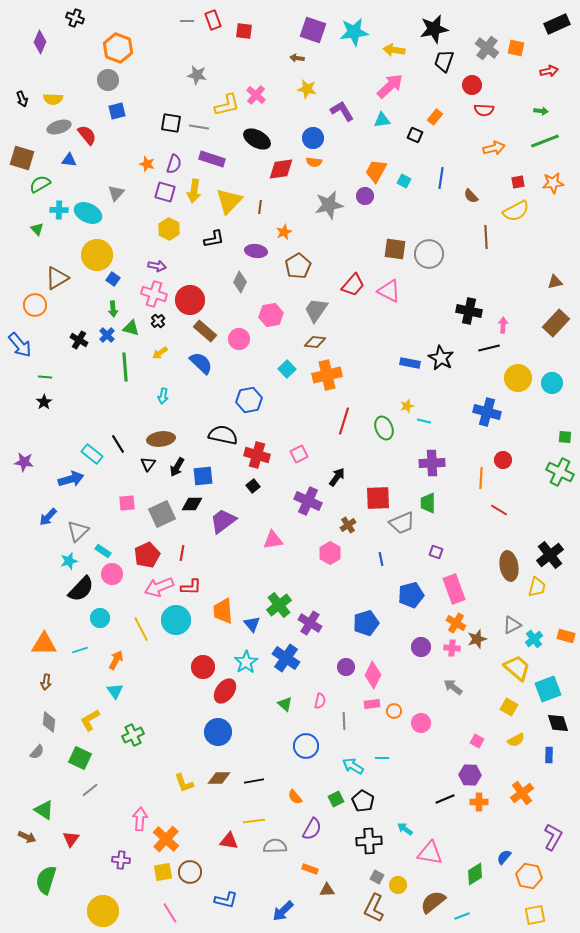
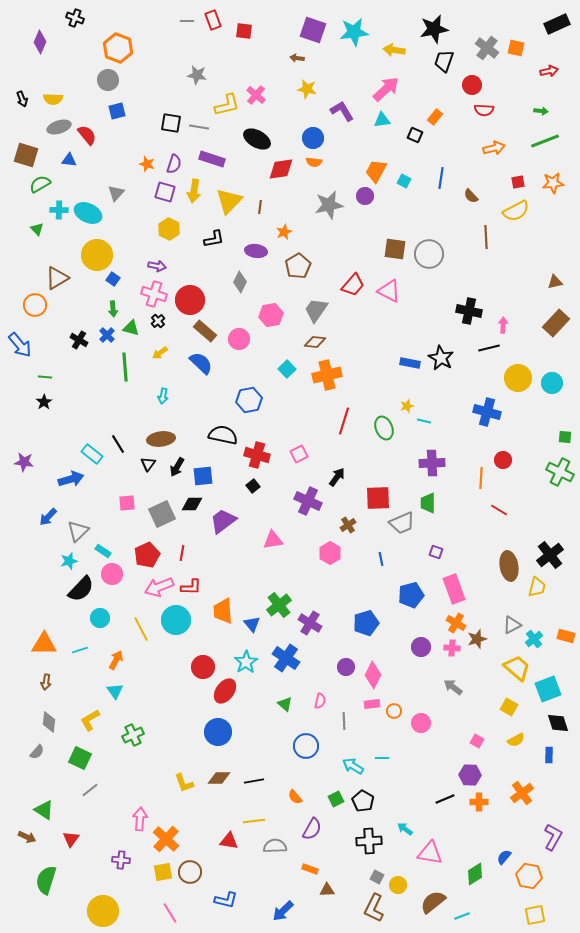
pink arrow at (390, 86): moved 4 px left, 3 px down
brown square at (22, 158): moved 4 px right, 3 px up
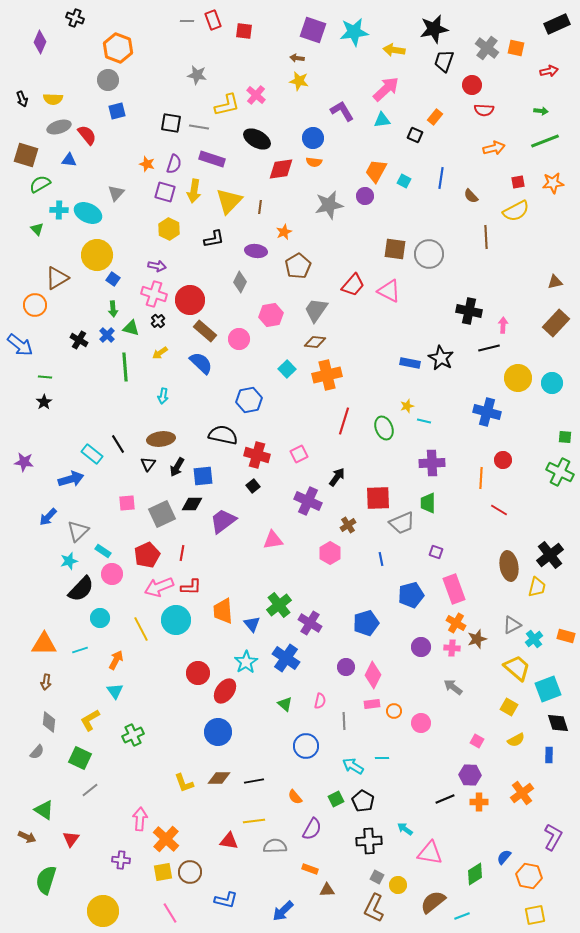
yellow star at (307, 89): moved 8 px left, 8 px up
blue arrow at (20, 345): rotated 12 degrees counterclockwise
red circle at (203, 667): moved 5 px left, 6 px down
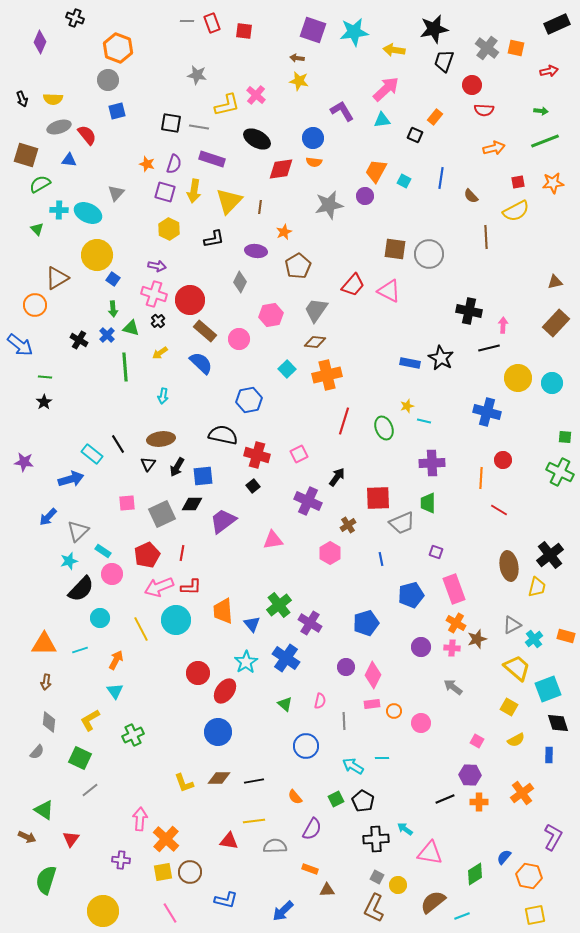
red rectangle at (213, 20): moved 1 px left, 3 px down
black cross at (369, 841): moved 7 px right, 2 px up
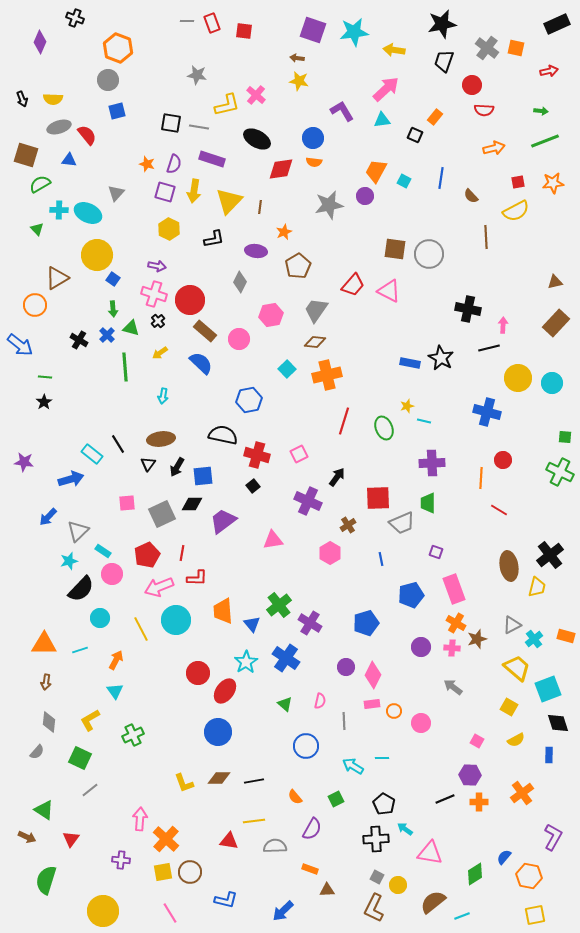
black star at (434, 29): moved 8 px right, 5 px up
black cross at (469, 311): moved 1 px left, 2 px up
red L-shape at (191, 587): moved 6 px right, 9 px up
black pentagon at (363, 801): moved 21 px right, 3 px down
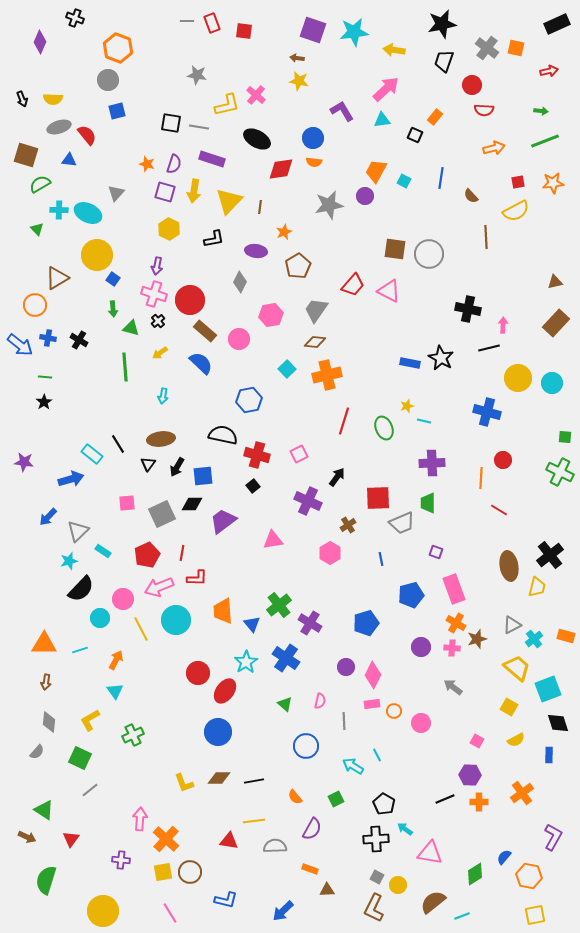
purple arrow at (157, 266): rotated 90 degrees clockwise
blue cross at (107, 335): moved 59 px left, 3 px down; rotated 35 degrees counterclockwise
pink circle at (112, 574): moved 11 px right, 25 px down
cyan line at (382, 758): moved 5 px left, 3 px up; rotated 64 degrees clockwise
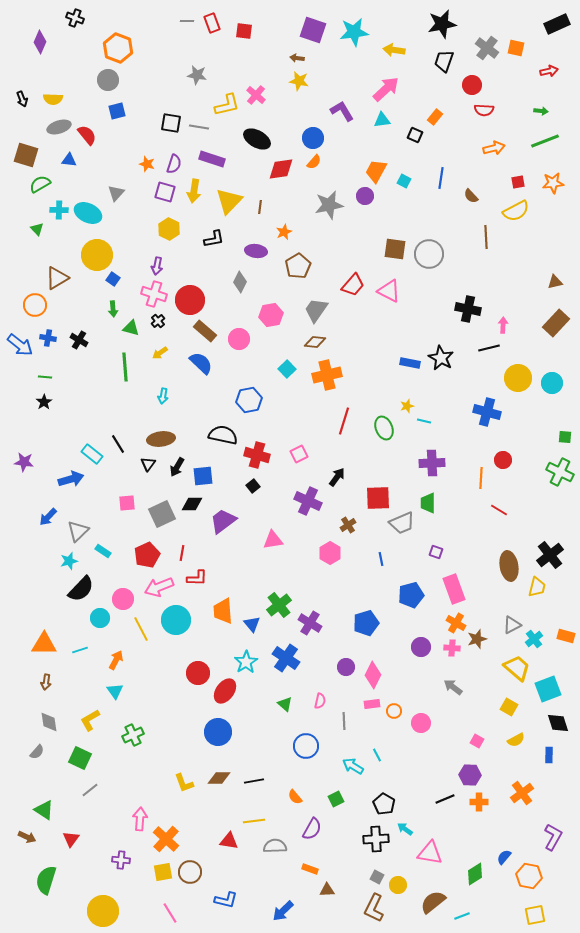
orange semicircle at (314, 162): rotated 56 degrees counterclockwise
gray diamond at (49, 722): rotated 15 degrees counterclockwise
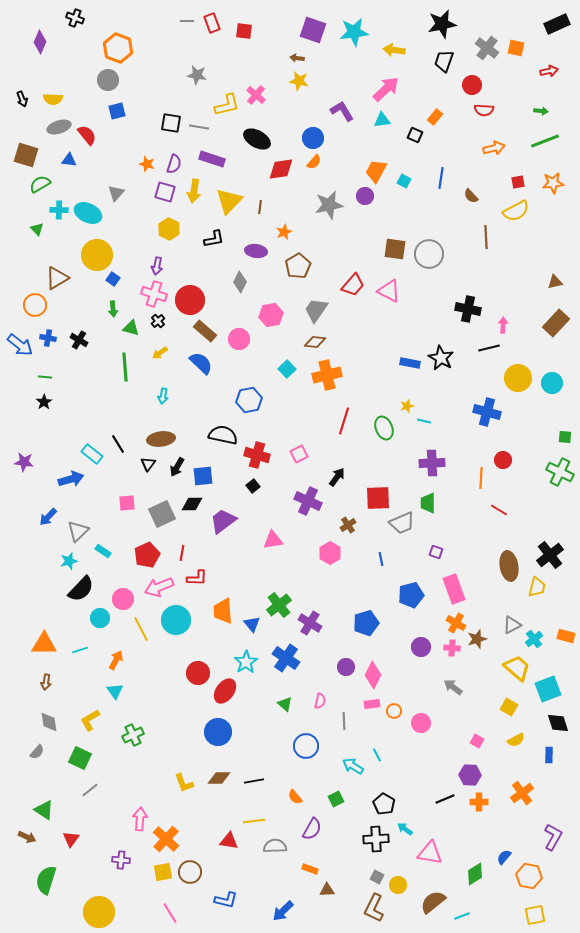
yellow circle at (103, 911): moved 4 px left, 1 px down
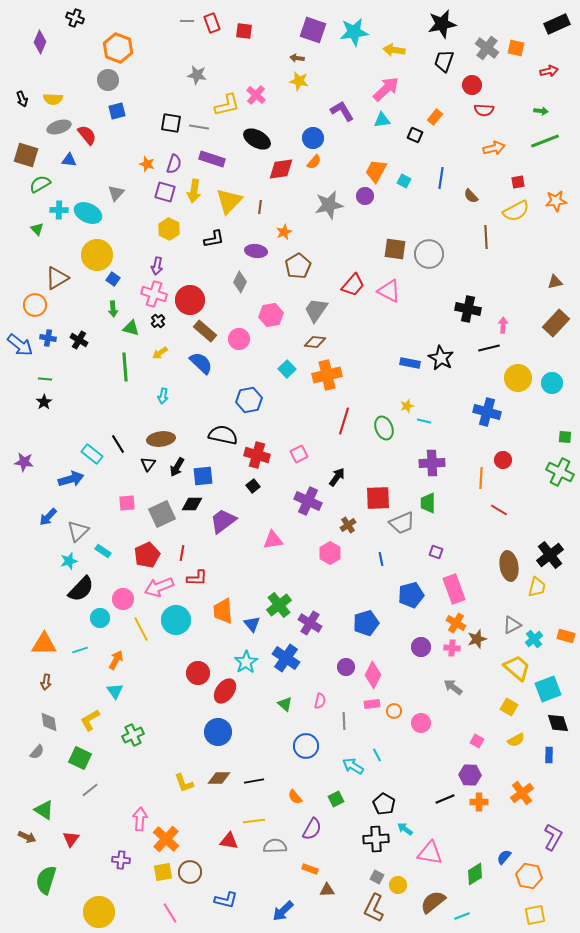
orange star at (553, 183): moved 3 px right, 18 px down
green line at (45, 377): moved 2 px down
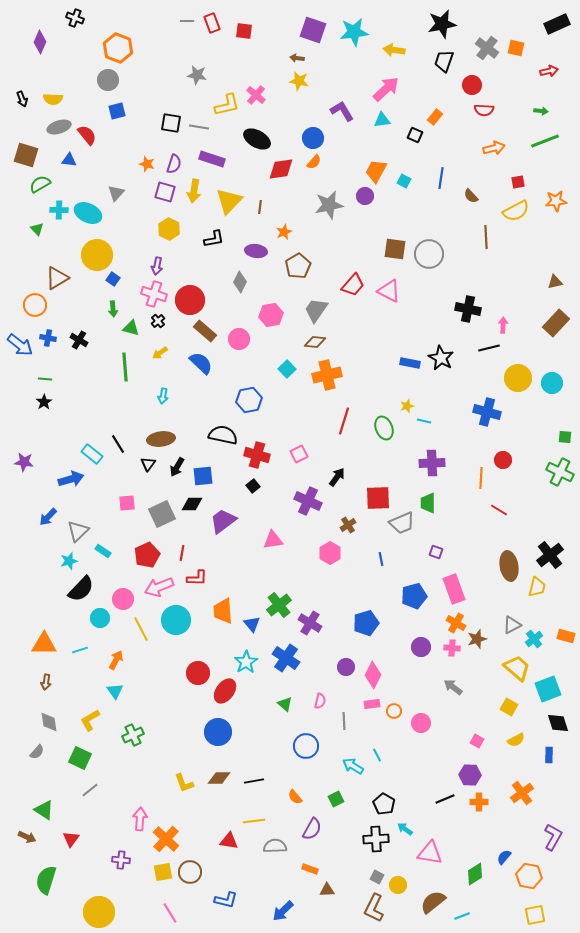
blue pentagon at (411, 595): moved 3 px right, 1 px down
